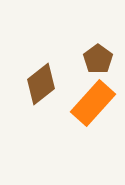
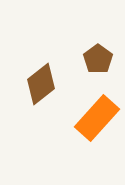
orange rectangle: moved 4 px right, 15 px down
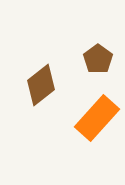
brown diamond: moved 1 px down
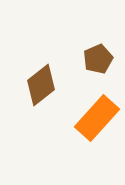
brown pentagon: rotated 12 degrees clockwise
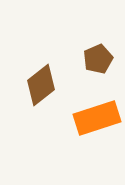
orange rectangle: rotated 30 degrees clockwise
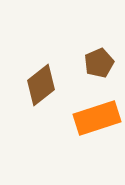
brown pentagon: moved 1 px right, 4 px down
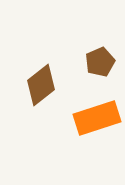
brown pentagon: moved 1 px right, 1 px up
